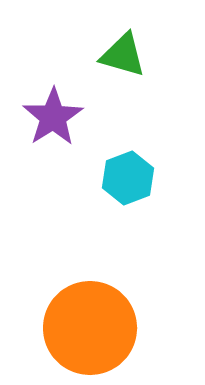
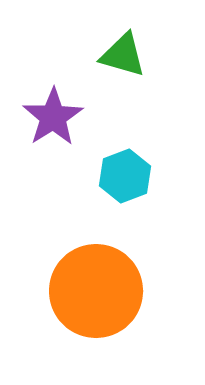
cyan hexagon: moved 3 px left, 2 px up
orange circle: moved 6 px right, 37 px up
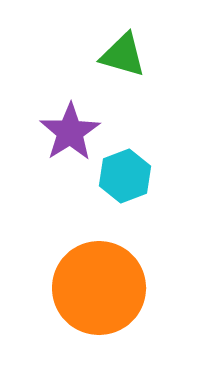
purple star: moved 17 px right, 15 px down
orange circle: moved 3 px right, 3 px up
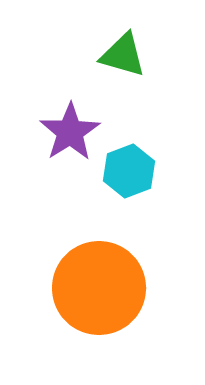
cyan hexagon: moved 4 px right, 5 px up
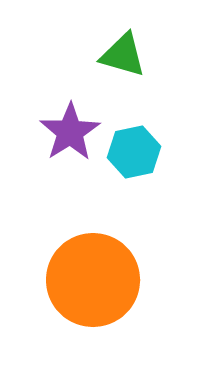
cyan hexagon: moved 5 px right, 19 px up; rotated 9 degrees clockwise
orange circle: moved 6 px left, 8 px up
